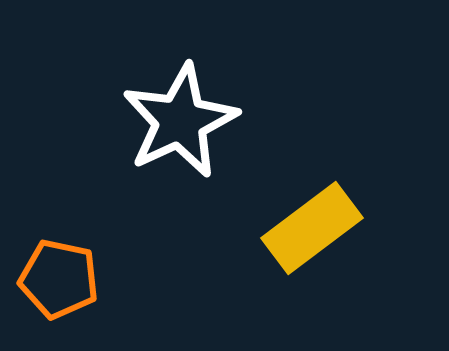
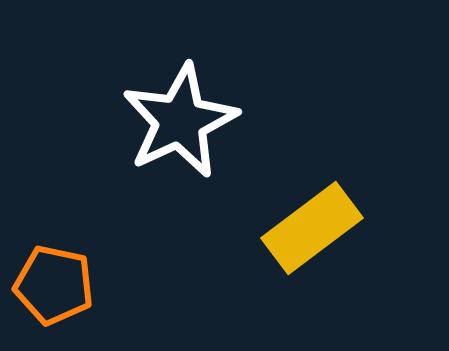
orange pentagon: moved 5 px left, 6 px down
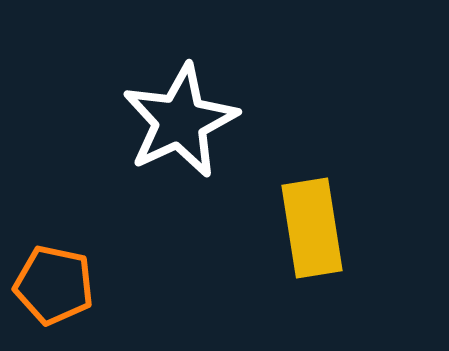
yellow rectangle: rotated 62 degrees counterclockwise
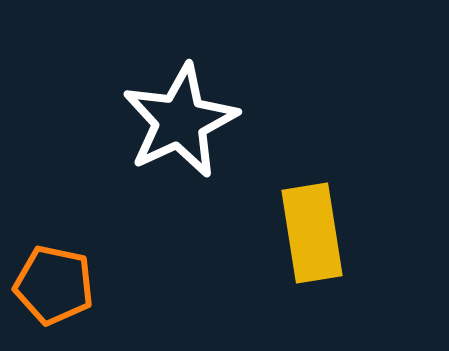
yellow rectangle: moved 5 px down
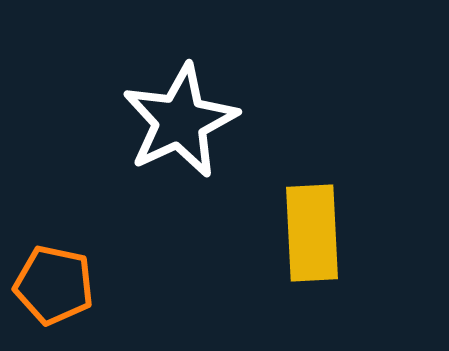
yellow rectangle: rotated 6 degrees clockwise
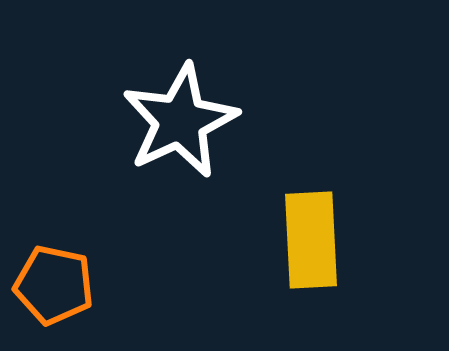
yellow rectangle: moved 1 px left, 7 px down
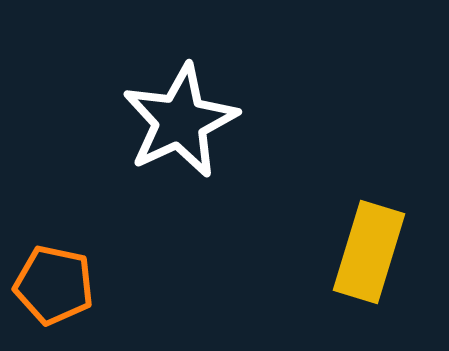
yellow rectangle: moved 58 px right, 12 px down; rotated 20 degrees clockwise
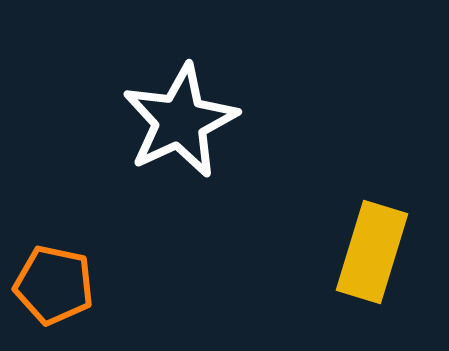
yellow rectangle: moved 3 px right
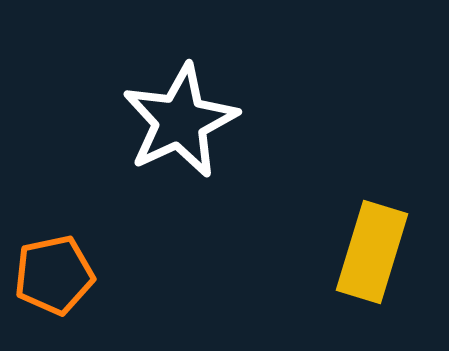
orange pentagon: moved 10 px up; rotated 24 degrees counterclockwise
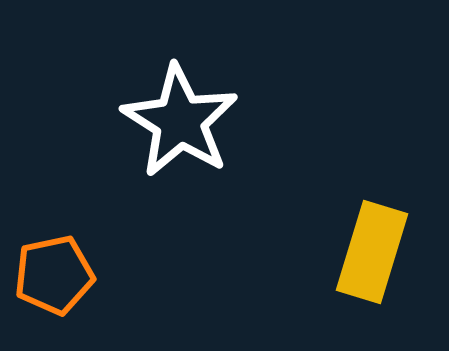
white star: rotated 15 degrees counterclockwise
